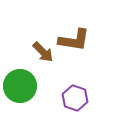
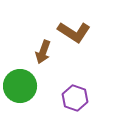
brown L-shape: moved 8 px up; rotated 24 degrees clockwise
brown arrow: rotated 65 degrees clockwise
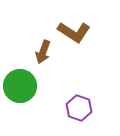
purple hexagon: moved 4 px right, 10 px down
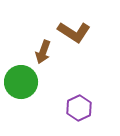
green circle: moved 1 px right, 4 px up
purple hexagon: rotated 15 degrees clockwise
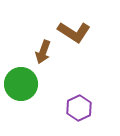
green circle: moved 2 px down
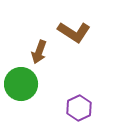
brown arrow: moved 4 px left
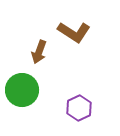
green circle: moved 1 px right, 6 px down
